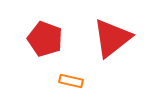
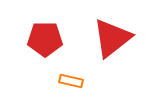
red pentagon: rotated 20 degrees counterclockwise
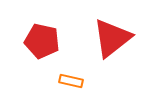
red pentagon: moved 3 px left, 2 px down; rotated 12 degrees clockwise
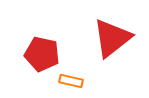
red pentagon: moved 13 px down
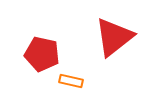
red triangle: moved 2 px right, 1 px up
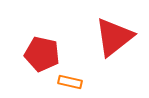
orange rectangle: moved 1 px left, 1 px down
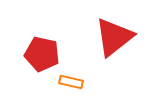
orange rectangle: moved 1 px right
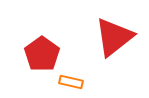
red pentagon: rotated 24 degrees clockwise
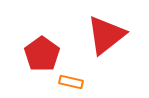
red triangle: moved 8 px left, 2 px up
